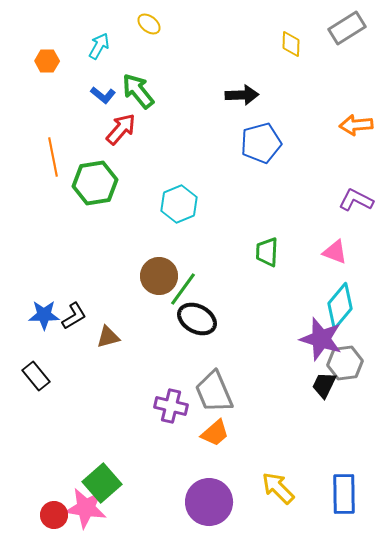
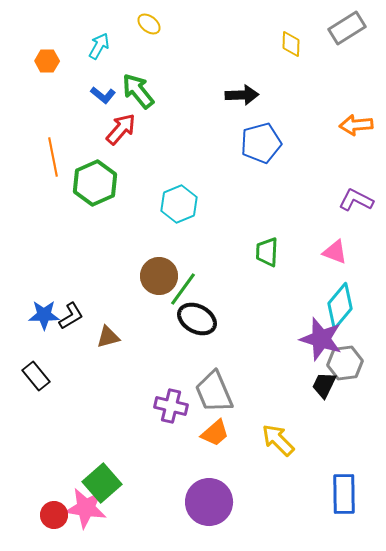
green hexagon: rotated 15 degrees counterclockwise
black L-shape: moved 3 px left
yellow arrow: moved 48 px up
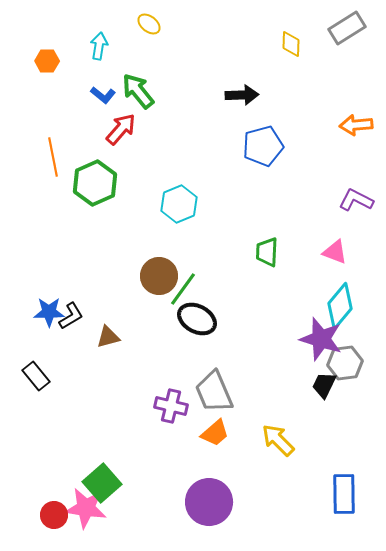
cyan arrow: rotated 20 degrees counterclockwise
blue pentagon: moved 2 px right, 3 px down
blue star: moved 5 px right, 3 px up
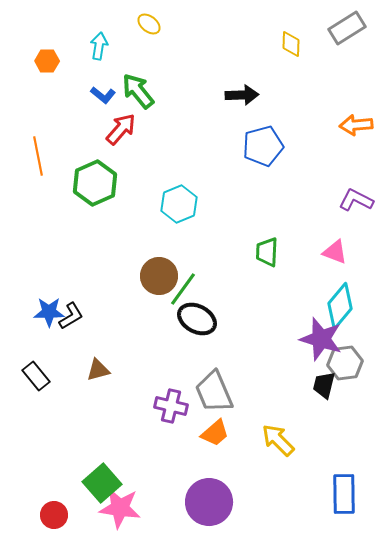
orange line: moved 15 px left, 1 px up
brown triangle: moved 10 px left, 33 px down
black trapezoid: rotated 12 degrees counterclockwise
pink star: moved 34 px right
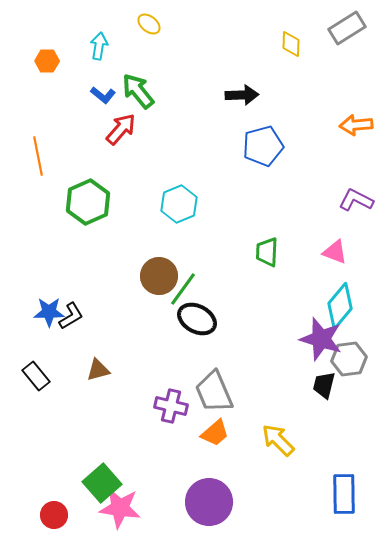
green hexagon: moved 7 px left, 19 px down
gray hexagon: moved 4 px right, 4 px up
